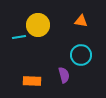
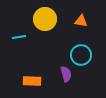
yellow circle: moved 7 px right, 6 px up
purple semicircle: moved 2 px right, 1 px up
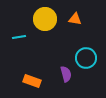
orange triangle: moved 6 px left, 2 px up
cyan circle: moved 5 px right, 3 px down
orange rectangle: rotated 18 degrees clockwise
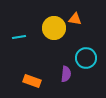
yellow circle: moved 9 px right, 9 px down
purple semicircle: rotated 21 degrees clockwise
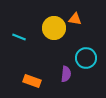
cyan line: rotated 32 degrees clockwise
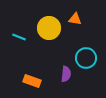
yellow circle: moved 5 px left
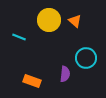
orange triangle: moved 2 px down; rotated 32 degrees clockwise
yellow circle: moved 8 px up
purple semicircle: moved 1 px left
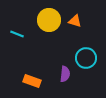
orange triangle: rotated 24 degrees counterclockwise
cyan line: moved 2 px left, 3 px up
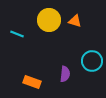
cyan circle: moved 6 px right, 3 px down
orange rectangle: moved 1 px down
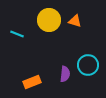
cyan circle: moved 4 px left, 4 px down
orange rectangle: rotated 42 degrees counterclockwise
